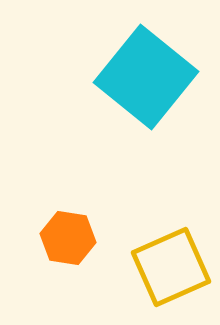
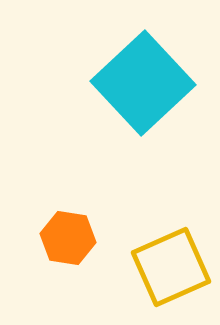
cyan square: moved 3 px left, 6 px down; rotated 8 degrees clockwise
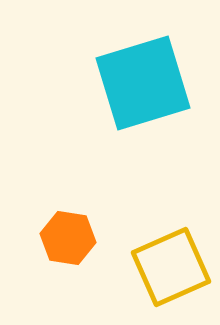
cyan square: rotated 26 degrees clockwise
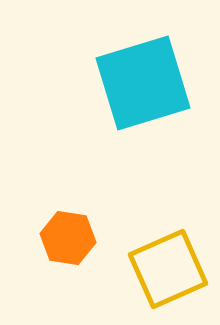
yellow square: moved 3 px left, 2 px down
